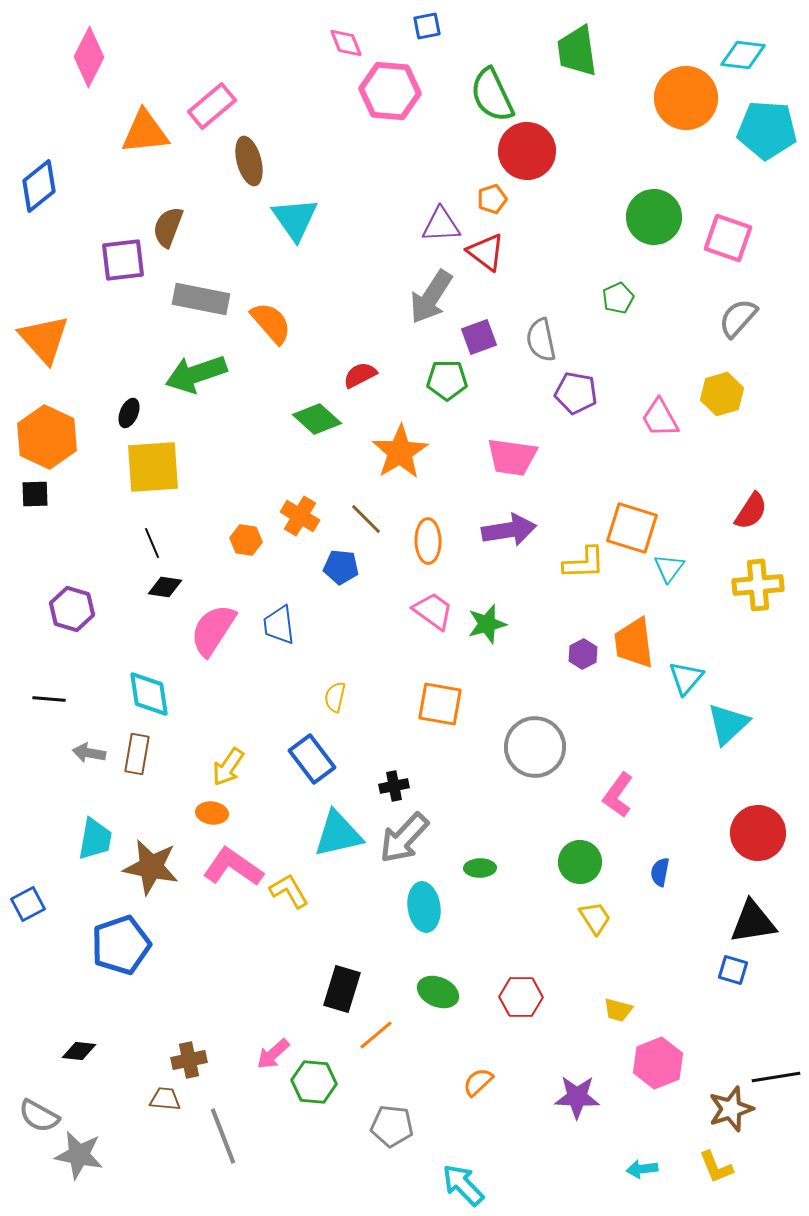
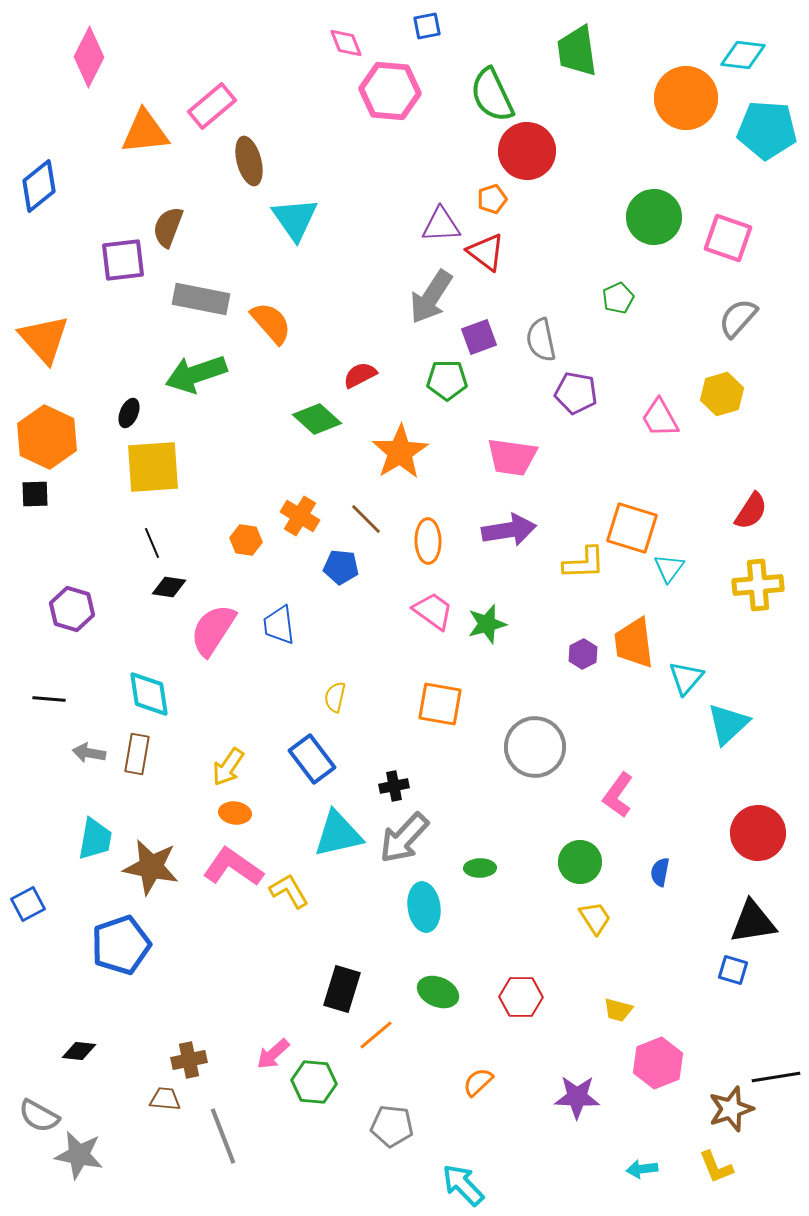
black diamond at (165, 587): moved 4 px right
orange ellipse at (212, 813): moved 23 px right
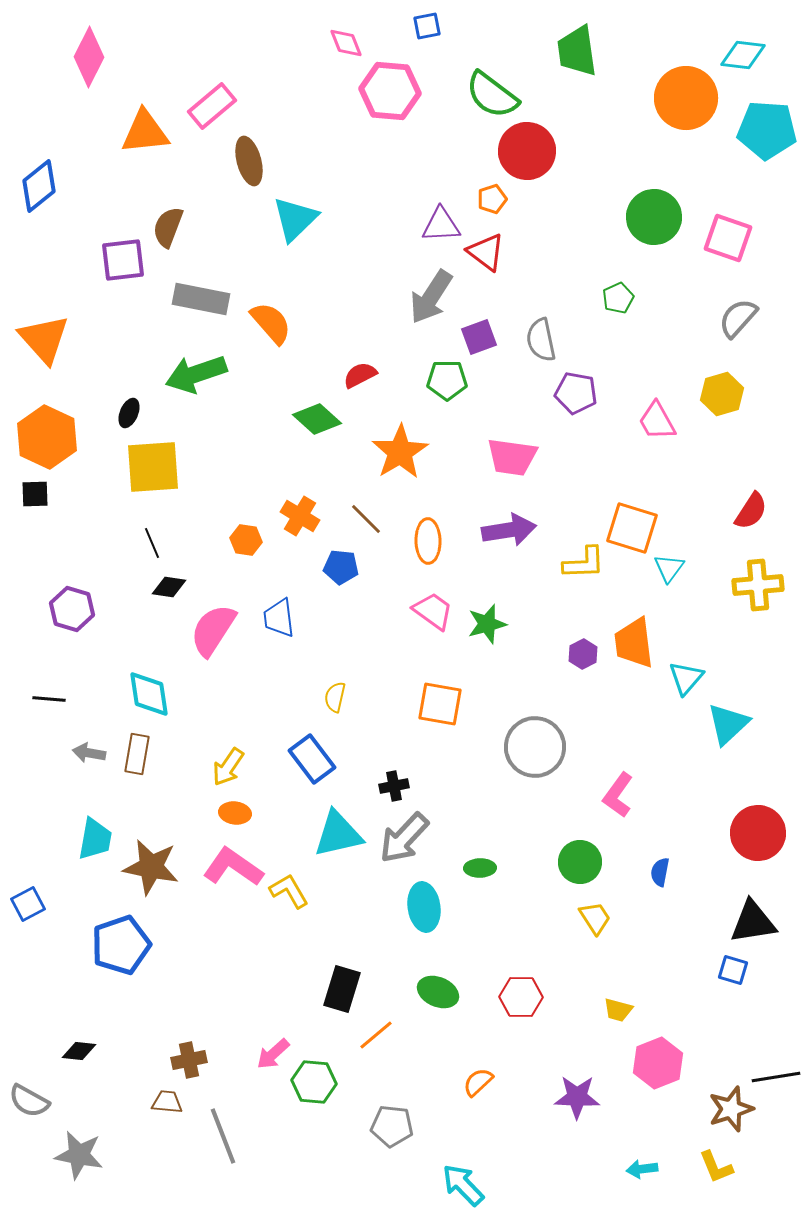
green semicircle at (492, 95): rotated 28 degrees counterclockwise
cyan triangle at (295, 219): rotated 21 degrees clockwise
pink trapezoid at (660, 418): moved 3 px left, 3 px down
blue trapezoid at (279, 625): moved 7 px up
brown trapezoid at (165, 1099): moved 2 px right, 3 px down
gray semicircle at (39, 1116): moved 10 px left, 15 px up
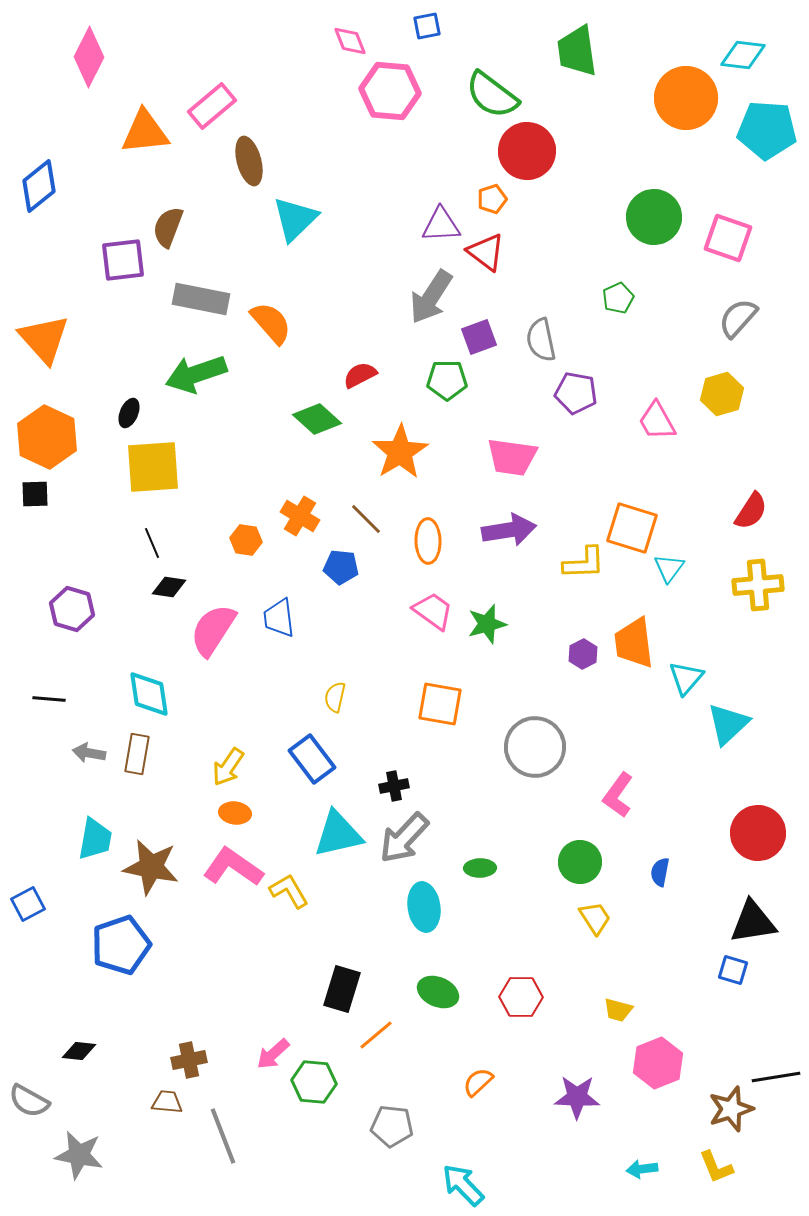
pink diamond at (346, 43): moved 4 px right, 2 px up
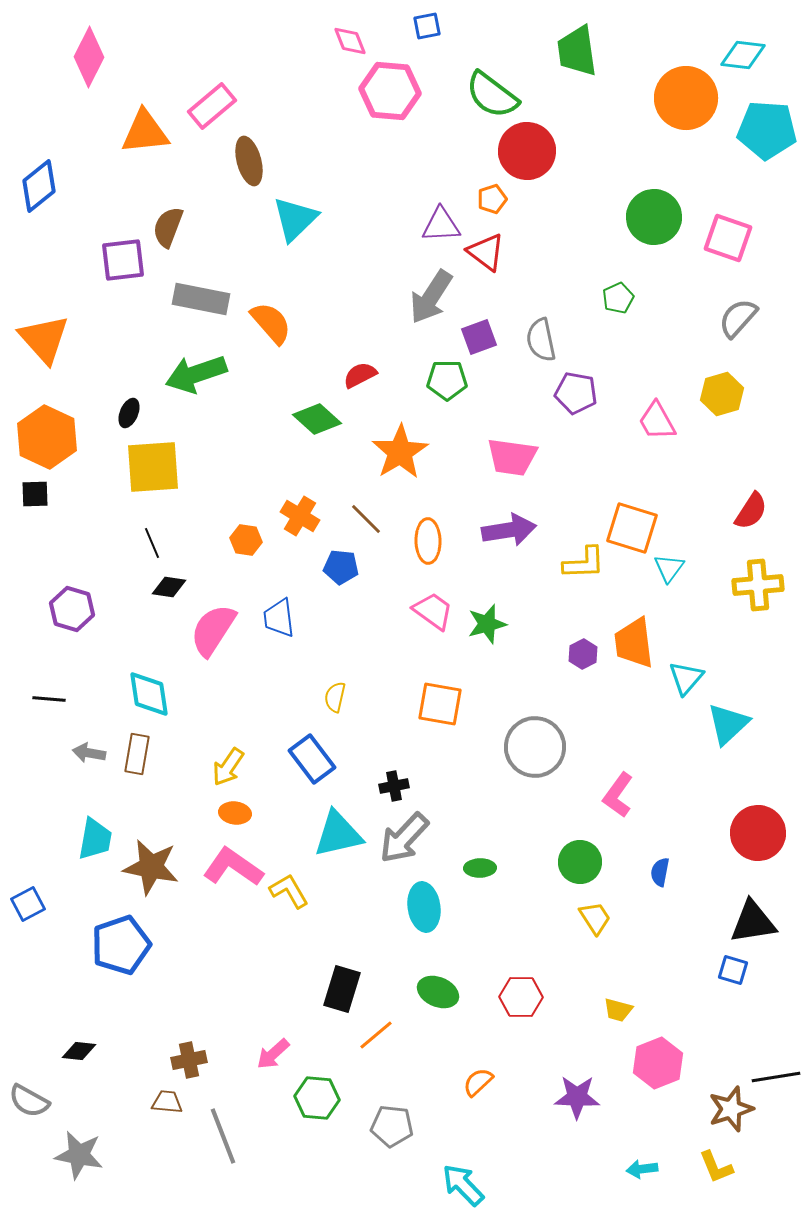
green hexagon at (314, 1082): moved 3 px right, 16 px down
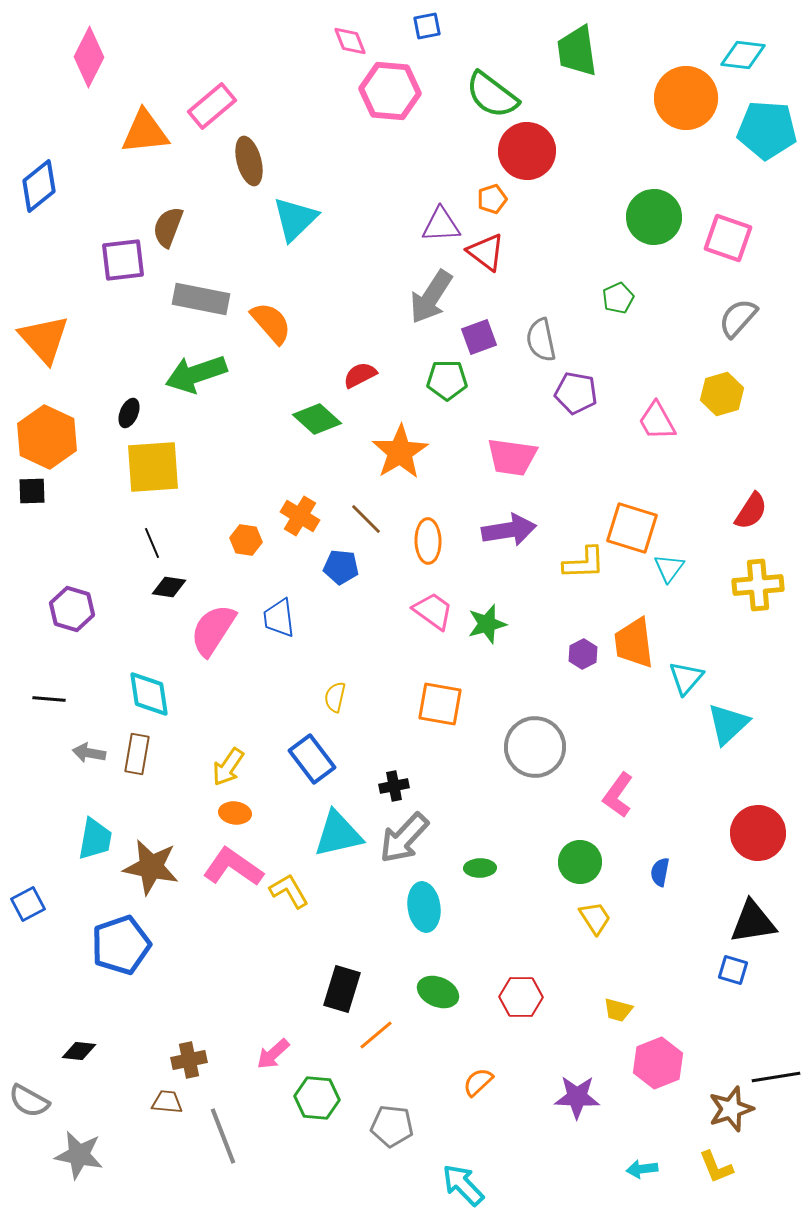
black square at (35, 494): moved 3 px left, 3 px up
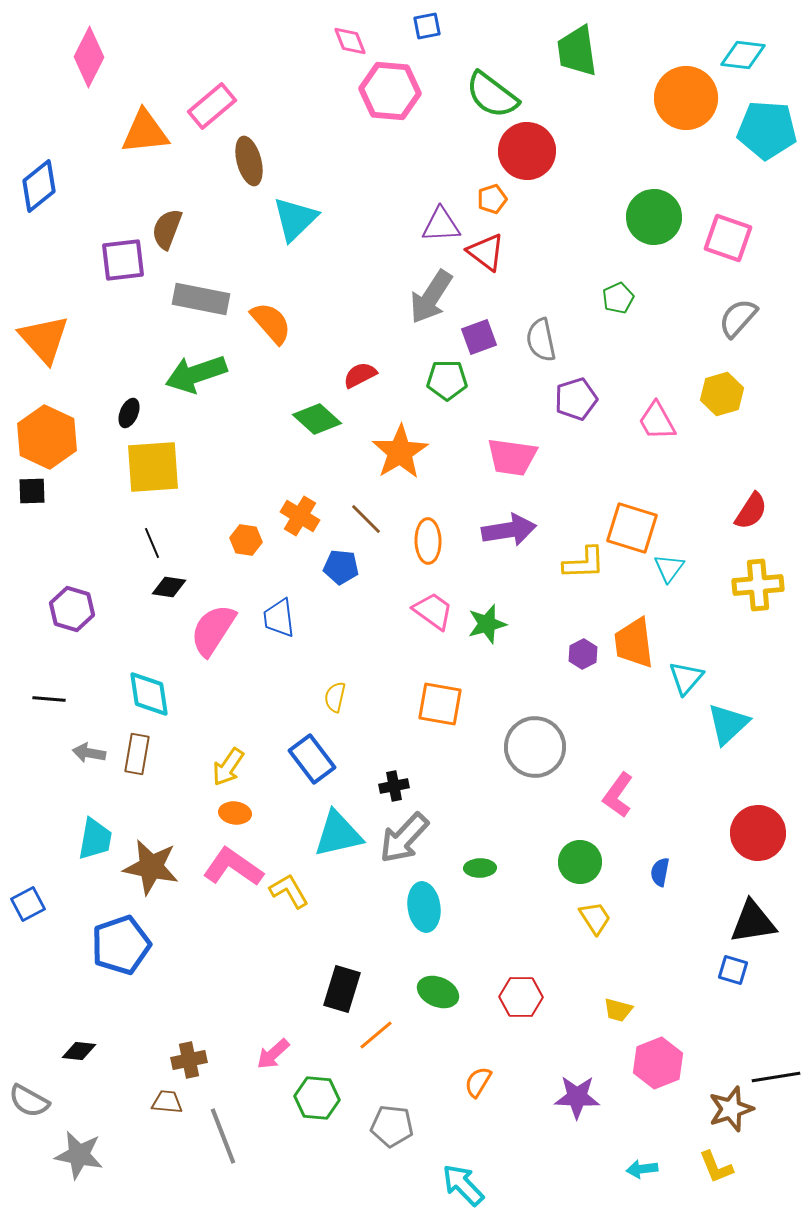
brown semicircle at (168, 227): moved 1 px left, 2 px down
purple pentagon at (576, 393): moved 6 px down; rotated 27 degrees counterclockwise
orange semicircle at (478, 1082): rotated 16 degrees counterclockwise
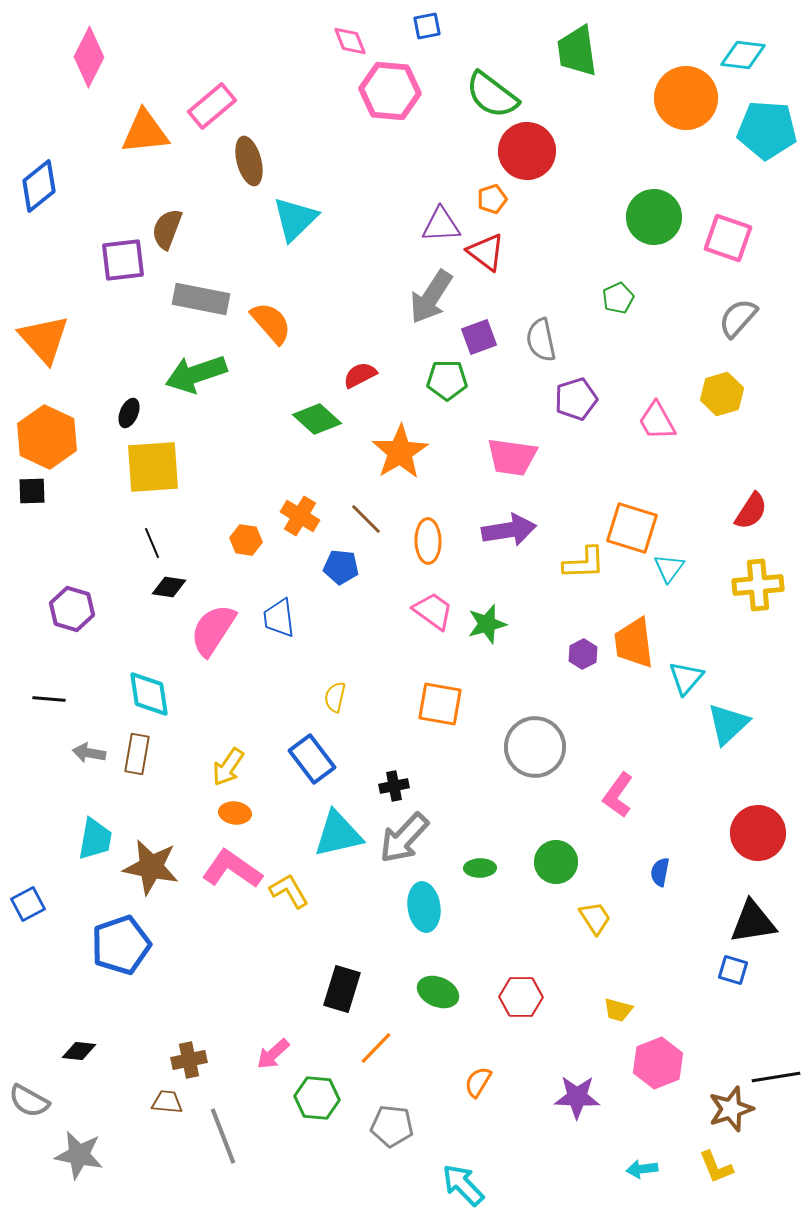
green circle at (580, 862): moved 24 px left
pink L-shape at (233, 867): moved 1 px left, 2 px down
orange line at (376, 1035): moved 13 px down; rotated 6 degrees counterclockwise
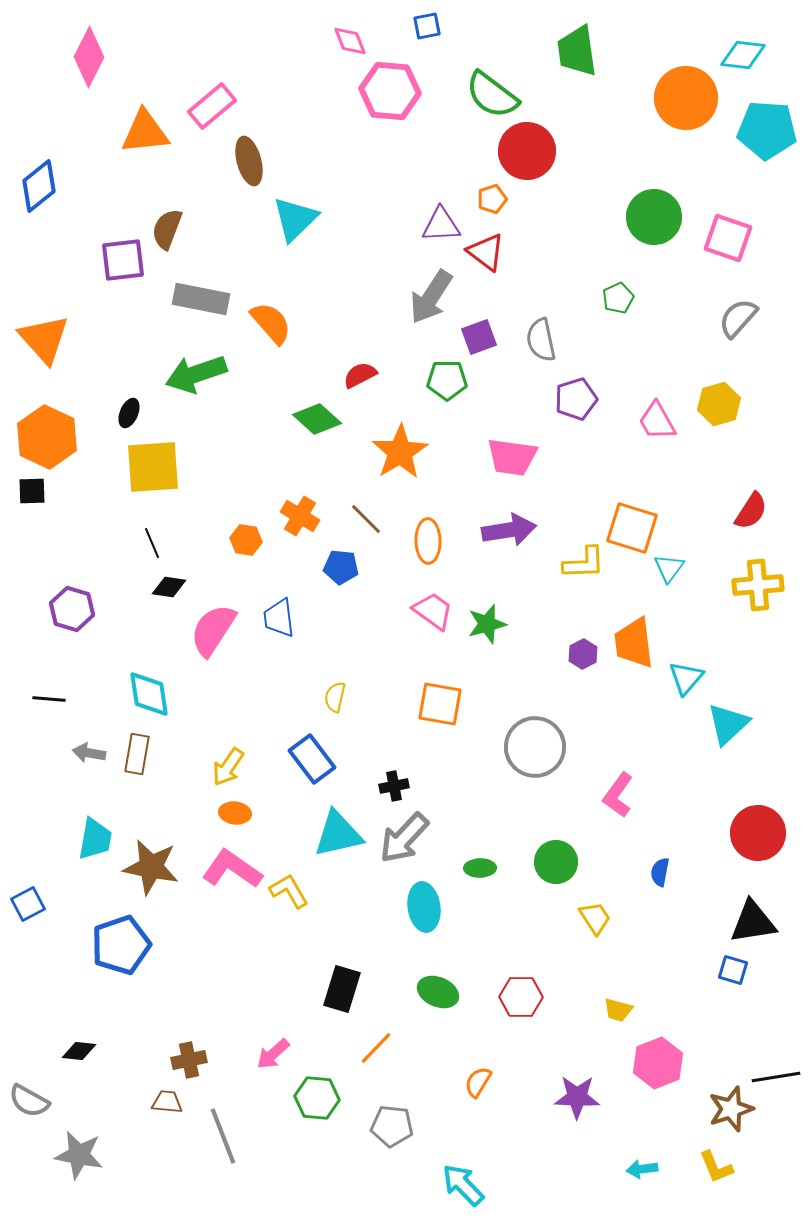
yellow hexagon at (722, 394): moved 3 px left, 10 px down
